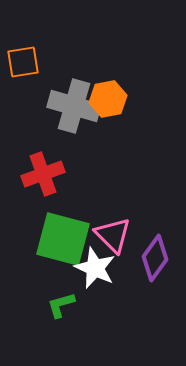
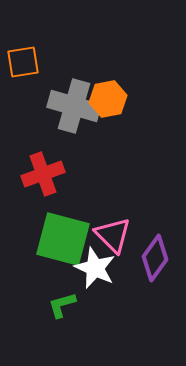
green L-shape: moved 1 px right
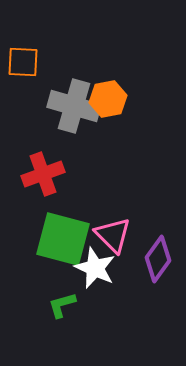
orange square: rotated 12 degrees clockwise
purple diamond: moved 3 px right, 1 px down
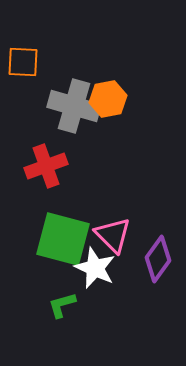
red cross: moved 3 px right, 8 px up
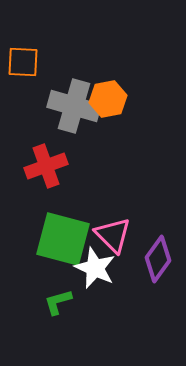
green L-shape: moved 4 px left, 3 px up
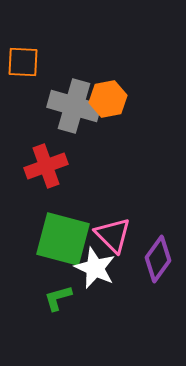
green L-shape: moved 4 px up
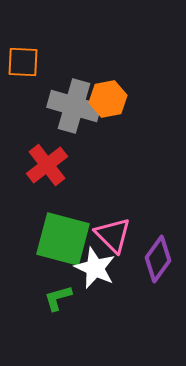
red cross: moved 1 px right, 1 px up; rotated 18 degrees counterclockwise
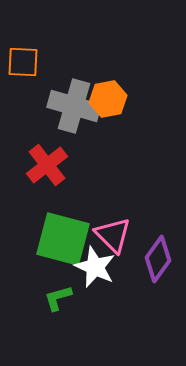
white star: moved 1 px up
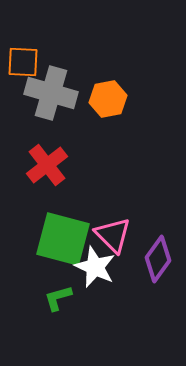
gray cross: moved 23 px left, 13 px up
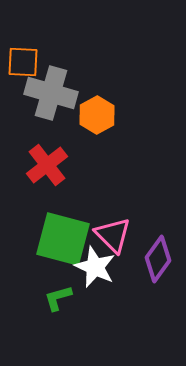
orange hexagon: moved 11 px left, 16 px down; rotated 18 degrees counterclockwise
